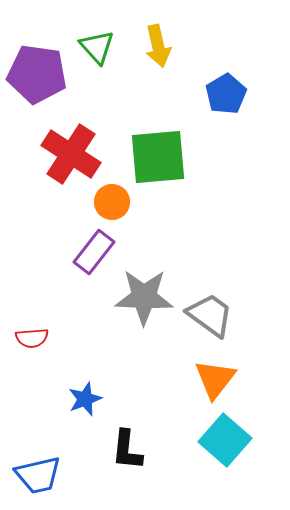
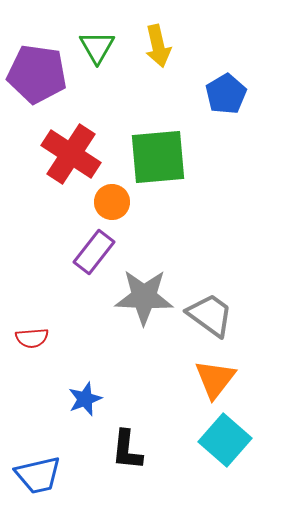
green triangle: rotated 12 degrees clockwise
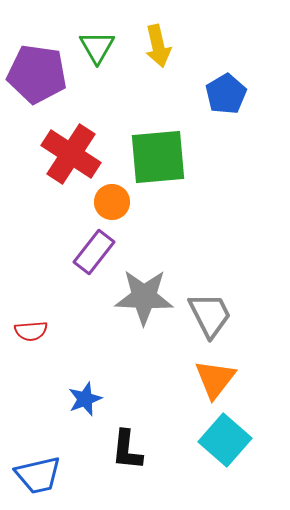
gray trapezoid: rotated 27 degrees clockwise
red semicircle: moved 1 px left, 7 px up
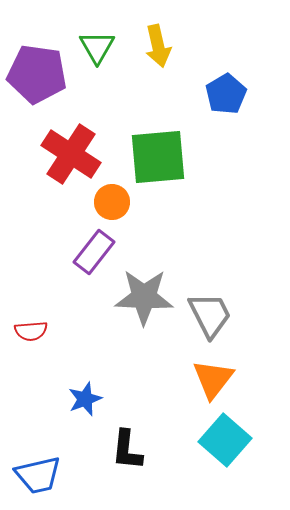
orange triangle: moved 2 px left
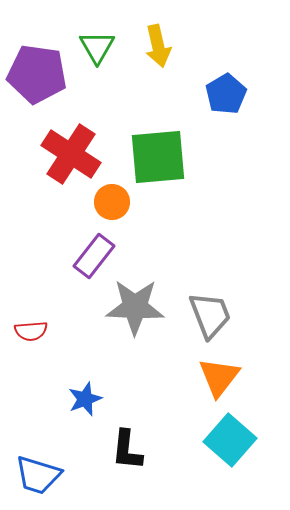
purple rectangle: moved 4 px down
gray star: moved 9 px left, 10 px down
gray trapezoid: rotated 6 degrees clockwise
orange triangle: moved 6 px right, 2 px up
cyan square: moved 5 px right
blue trapezoid: rotated 30 degrees clockwise
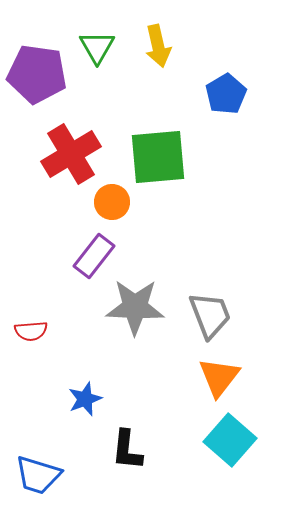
red cross: rotated 26 degrees clockwise
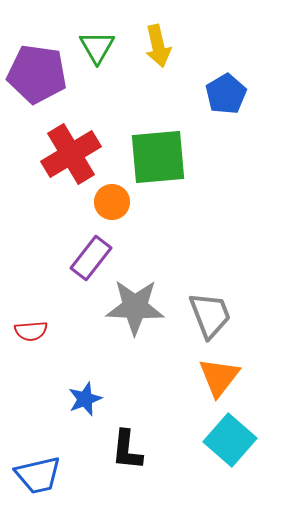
purple rectangle: moved 3 px left, 2 px down
blue trapezoid: rotated 30 degrees counterclockwise
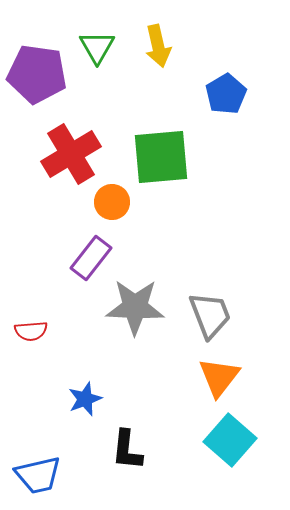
green square: moved 3 px right
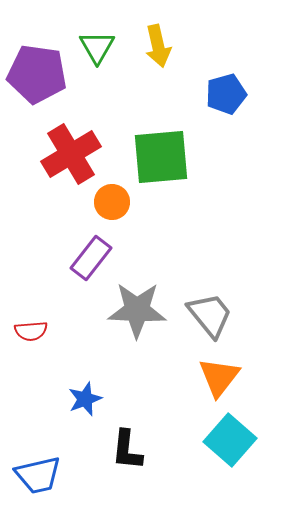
blue pentagon: rotated 15 degrees clockwise
gray star: moved 2 px right, 3 px down
gray trapezoid: rotated 18 degrees counterclockwise
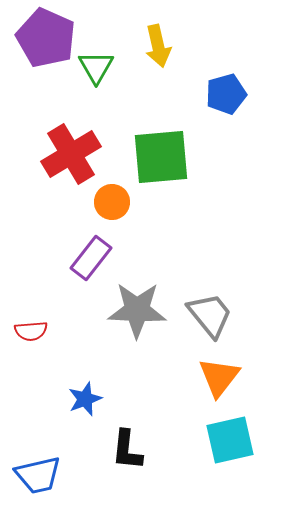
green triangle: moved 1 px left, 20 px down
purple pentagon: moved 9 px right, 36 px up; rotated 16 degrees clockwise
cyan square: rotated 36 degrees clockwise
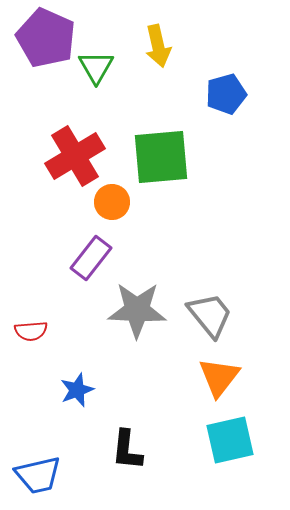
red cross: moved 4 px right, 2 px down
blue star: moved 8 px left, 9 px up
